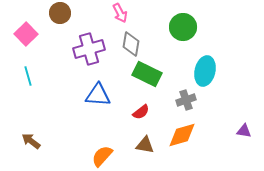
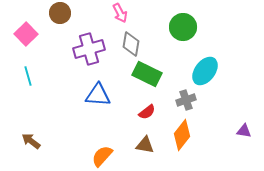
cyan ellipse: rotated 24 degrees clockwise
red semicircle: moved 6 px right
orange diamond: rotated 36 degrees counterclockwise
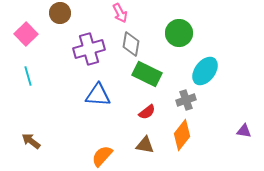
green circle: moved 4 px left, 6 px down
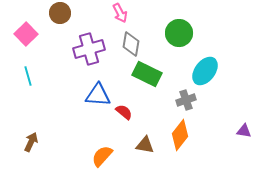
red semicircle: moved 23 px left; rotated 102 degrees counterclockwise
orange diamond: moved 2 px left
brown arrow: moved 1 px down; rotated 78 degrees clockwise
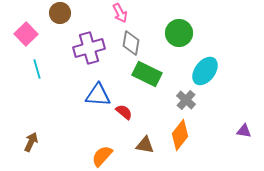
gray diamond: moved 1 px up
purple cross: moved 1 px up
cyan line: moved 9 px right, 7 px up
gray cross: rotated 30 degrees counterclockwise
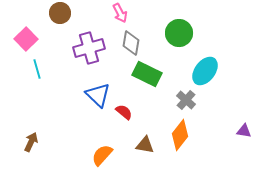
pink square: moved 5 px down
blue triangle: rotated 40 degrees clockwise
orange semicircle: moved 1 px up
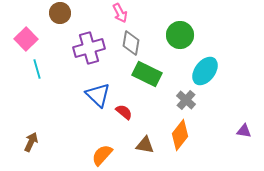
green circle: moved 1 px right, 2 px down
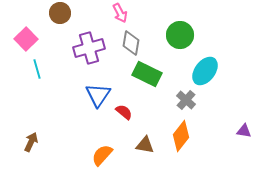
blue triangle: rotated 20 degrees clockwise
orange diamond: moved 1 px right, 1 px down
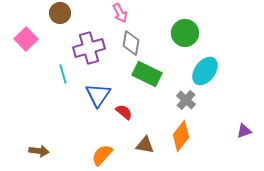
green circle: moved 5 px right, 2 px up
cyan line: moved 26 px right, 5 px down
purple triangle: rotated 28 degrees counterclockwise
brown arrow: moved 8 px right, 9 px down; rotated 72 degrees clockwise
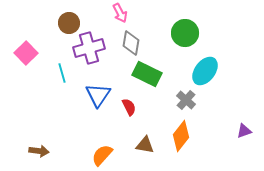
brown circle: moved 9 px right, 10 px down
pink square: moved 14 px down
cyan line: moved 1 px left, 1 px up
red semicircle: moved 5 px right, 5 px up; rotated 24 degrees clockwise
